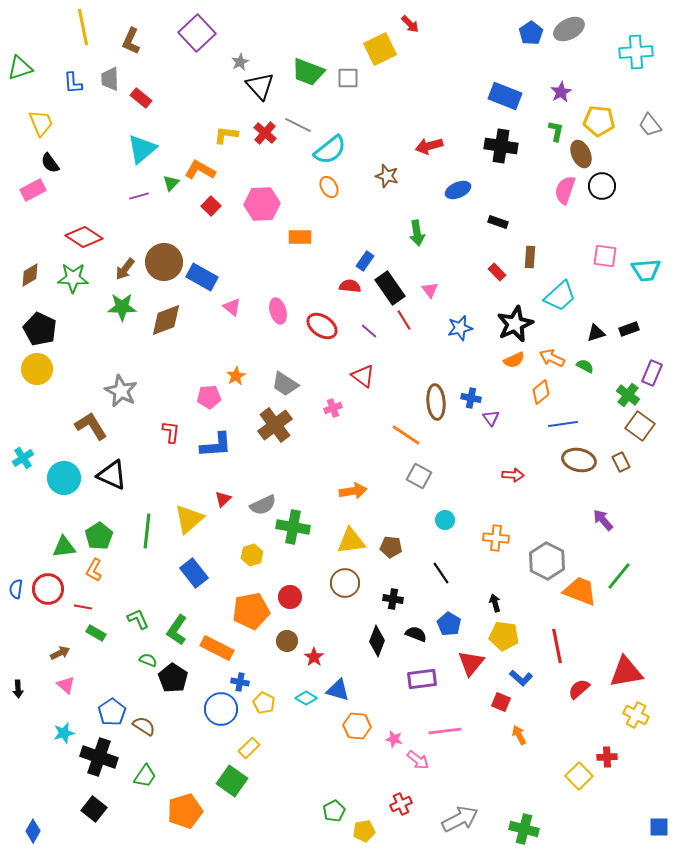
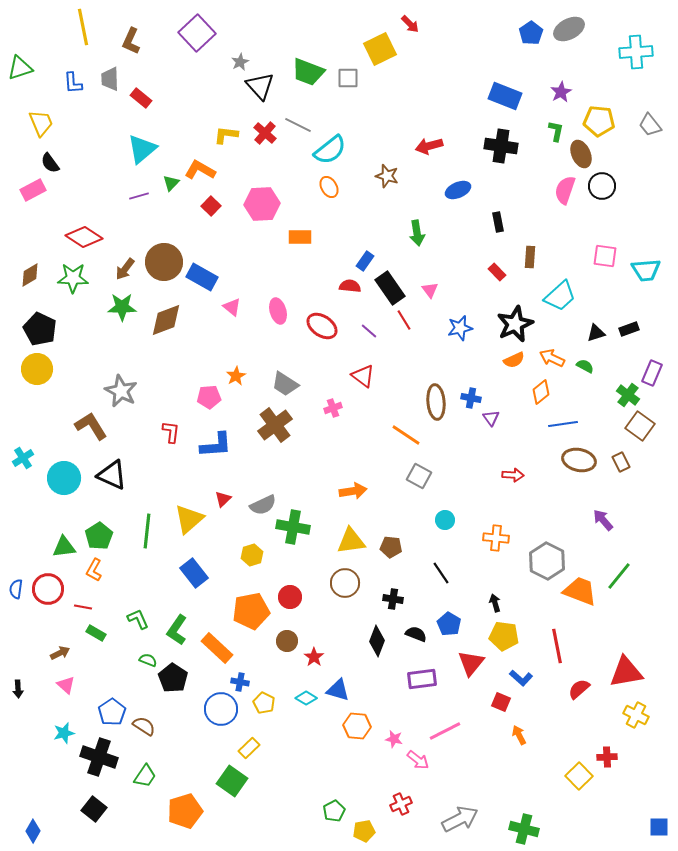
black rectangle at (498, 222): rotated 60 degrees clockwise
orange rectangle at (217, 648): rotated 16 degrees clockwise
pink line at (445, 731): rotated 20 degrees counterclockwise
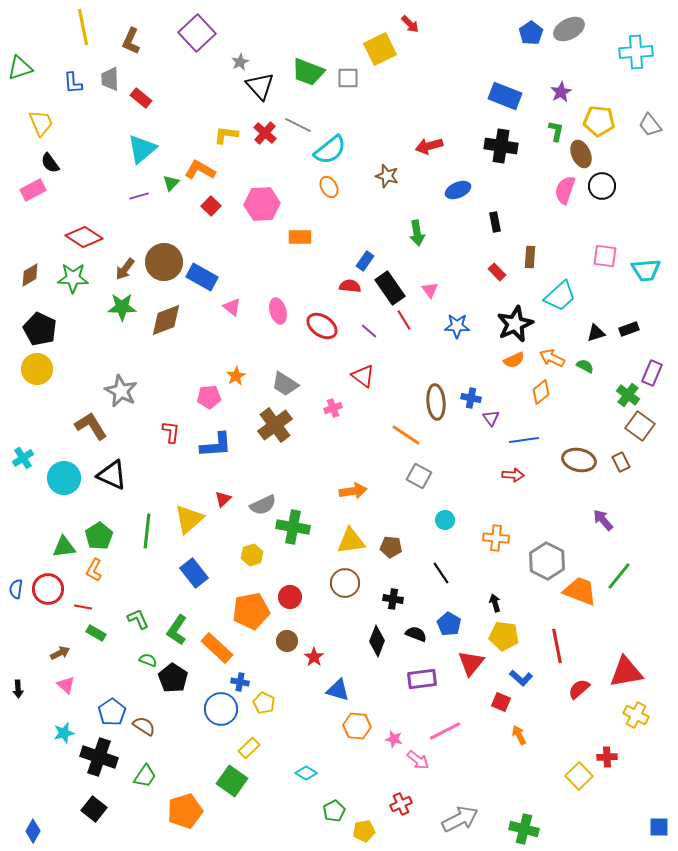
black rectangle at (498, 222): moved 3 px left
blue star at (460, 328): moved 3 px left, 2 px up; rotated 15 degrees clockwise
blue line at (563, 424): moved 39 px left, 16 px down
cyan diamond at (306, 698): moved 75 px down
